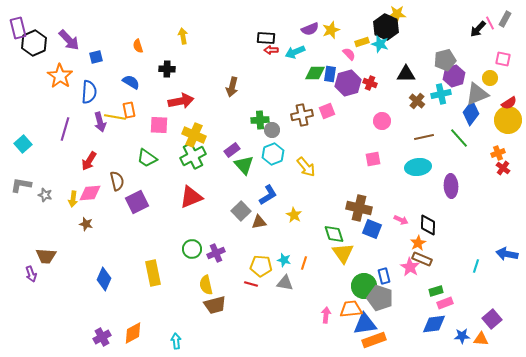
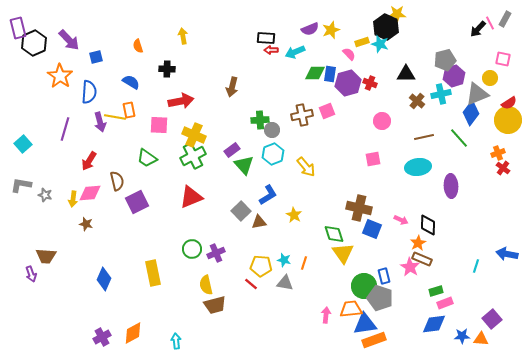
red line at (251, 284): rotated 24 degrees clockwise
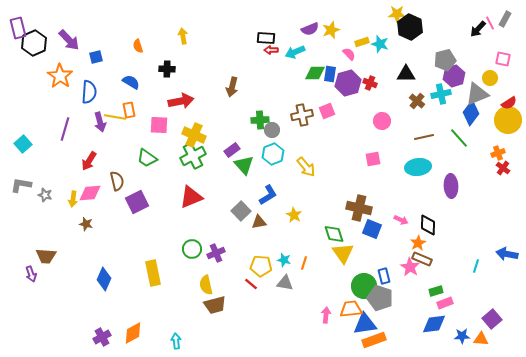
black hexagon at (386, 27): moved 24 px right
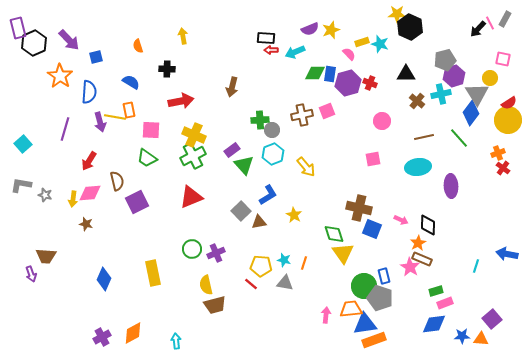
gray triangle at (477, 94): rotated 40 degrees counterclockwise
pink square at (159, 125): moved 8 px left, 5 px down
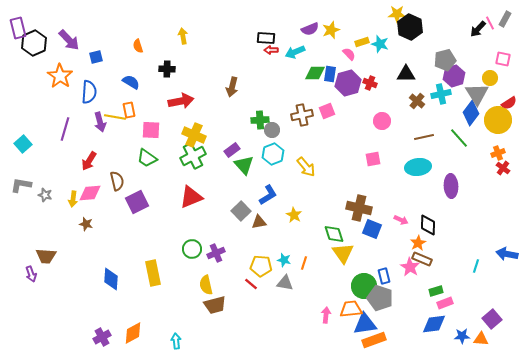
yellow circle at (508, 120): moved 10 px left
blue diamond at (104, 279): moved 7 px right; rotated 20 degrees counterclockwise
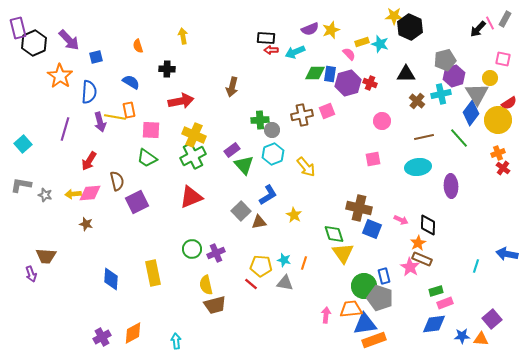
yellow star at (397, 14): moved 3 px left, 2 px down
yellow arrow at (73, 199): moved 5 px up; rotated 77 degrees clockwise
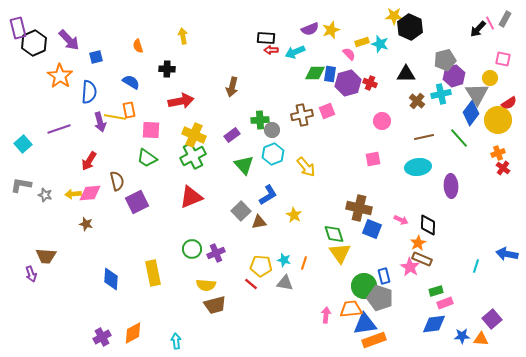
purple line at (65, 129): moved 6 px left; rotated 55 degrees clockwise
purple rectangle at (232, 150): moved 15 px up
yellow triangle at (343, 253): moved 3 px left
yellow semicircle at (206, 285): rotated 72 degrees counterclockwise
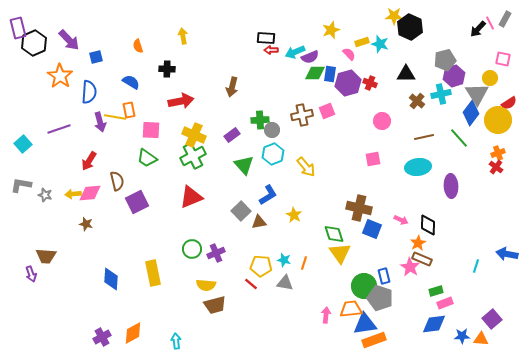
purple semicircle at (310, 29): moved 28 px down
red cross at (503, 168): moved 7 px left, 1 px up
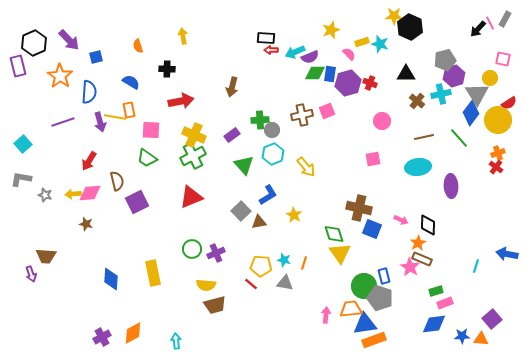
purple rectangle at (18, 28): moved 38 px down
purple line at (59, 129): moved 4 px right, 7 px up
gray L-shape at (21, 185): moved 6 px up
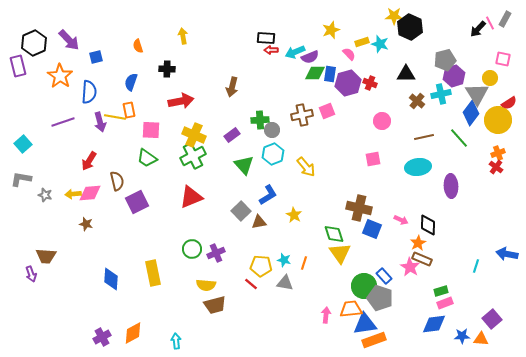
blue semicircle at (131, 82): rotated 102 degrees counterclockwise
blue rectangle at (384, 276): rotated 28 degrees counterclockwise
green rectangle at (436, 291): moved 5 px right
